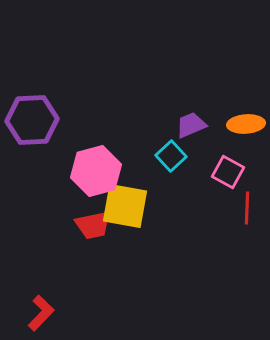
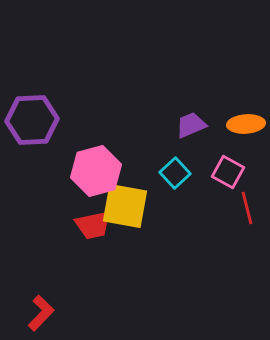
cyan square: moved 4 px right, 17 px down
red line: rotated 16 degrees counterclockwise
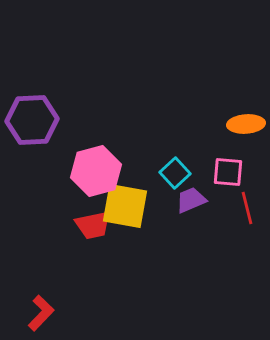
purple trapezoid: moved 75 px down
pink square: rotated 24 degrees counterclockwise
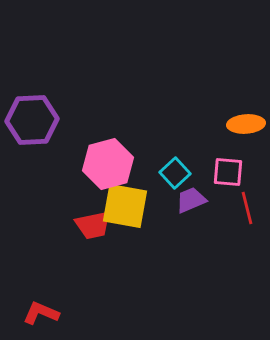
pink hexagon: moved 12 px right, 7 px up
red L-shape: rotated 111 degrees counterclockwise
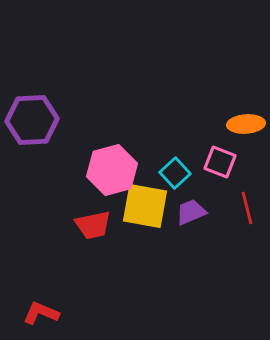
pink hexagon: moved 4 px right, 6 px down
pink square: moved 8 px left, 10 px up; rotated 16 degrees clockwise
purple trapezoid: moved 12 px down
yellow square: moved 20 px right
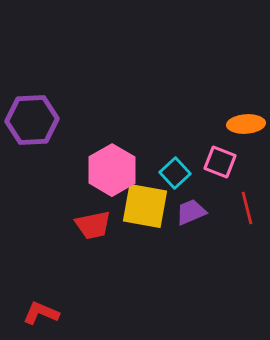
pink hexagon: rotated 15 degrees counterclockwise
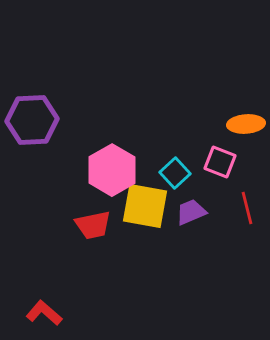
red L-shape: moved 3 px right; rotated 18 degrees clockwise
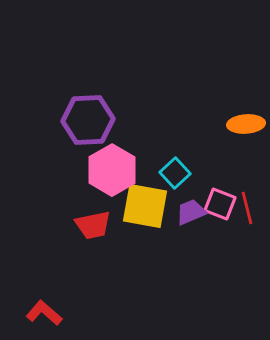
purple hexagon: moved 56 px right
pink square: moved 42 px down
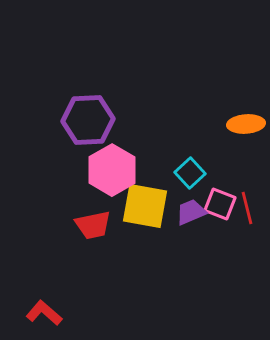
cyan square: moved 15 px right
